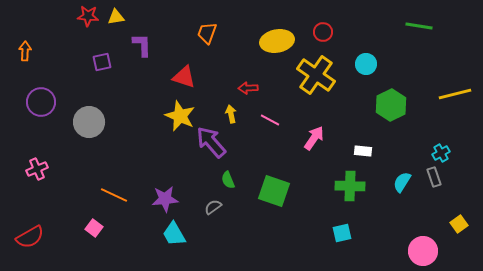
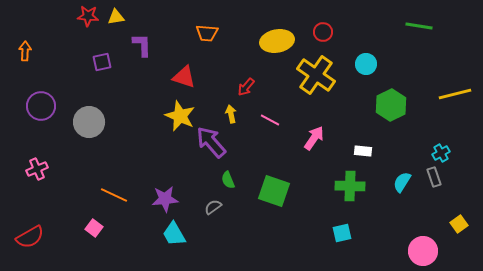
orange trapezoid: rotated 105 degrees counterclockwise
red arrow: moved 2 px left, 1 px up; rotated 48 degrees counterclockwise
purple circle: moved 4 px down
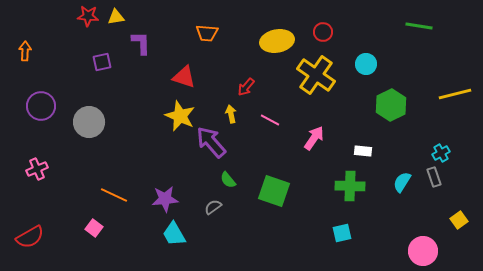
purple L-shape: moved 1 px left, 2 px up
green semicircle: rotated 18 degrees counterclockwise
yellow square: moved 4 px up
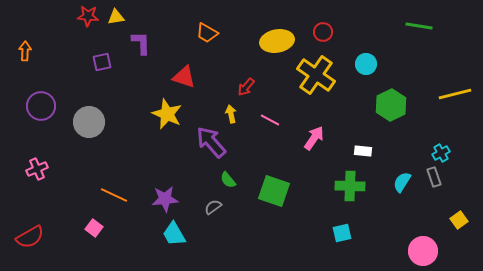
orange trapezoid: rotated 25 degrees clockwise
yellow star: moved 13 px left, 2 px up
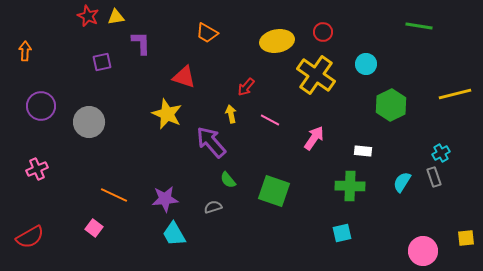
red star: rotated 20 degrees clockwise
gray semicircle: rotated 18 degrees clockwise
yellow square: moved 7 px right, 18 px down; rotated 30 degrees clockwise
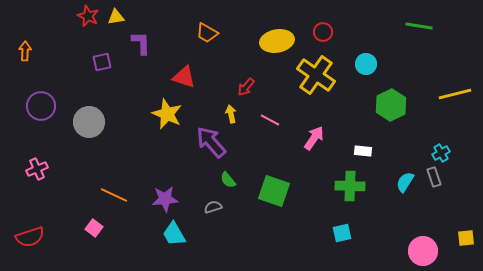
cyan semicircle: moved 3 px right
red semicircle: rotated 12 degrees clockwise
